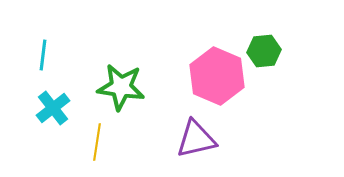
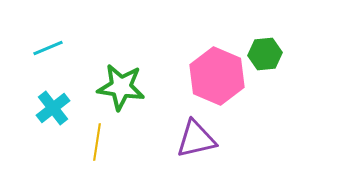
green hexagon: moved 1 px right, 3 px down
cyan line: moved 5 px right, 7 px up; rotated 60 degrees clockwise
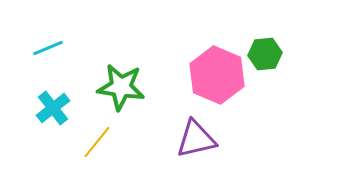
pink hexagon: moved 1 px up
yellow line: rotated 30 degrees clockwise
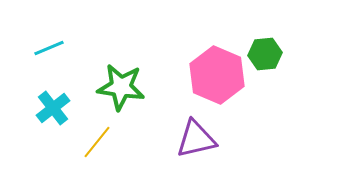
cyan line: moved 1 px right
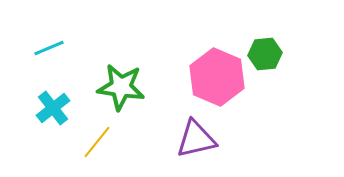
pink hexagon: moved 2 px down
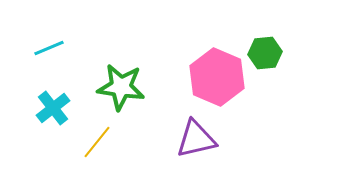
green hexagon: moved 1 px up
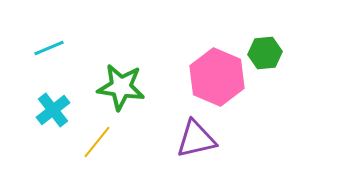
cyan cross: moved 2 px down
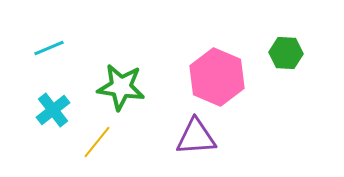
green hexagon: moved 21 px right; rotated 8 degrees clockwise
purple triangle: moved 2 px up; rotated 9 degrees clockwise
